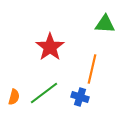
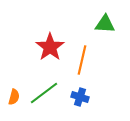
orange line: moved 10 px left, 9 px up
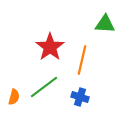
green line: moved 6 px up
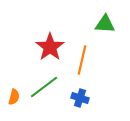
blue cross: moved 1 px down
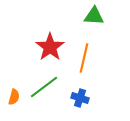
green triangle: moved 11 px left, 8 px up
orange line: moved 2 px right, 2 px up
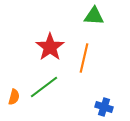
blue cross: moved 24 px right, 9 px down
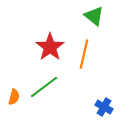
green triangle: rotated 35 degrees clockwise
orange line: moved 4 px up
blue cross: rotated 12 degrees clockwise
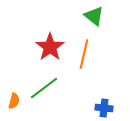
green line: moved 1 px down
orange semicircle: moved 4 px down
blue cross: moved 1 px down; rotated 24 degrees counterclockwise
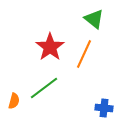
green triangle: moved 3 px down
orange line: rotated 12 degrees clockwise
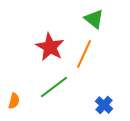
red star: rotated 8 degrees counterclockwise
green line: moved 10 px right, 1 px up
blue cross: moved 3 px up; rotated 36 degrees clockwise
